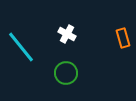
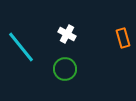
green circle: moved 1 px left, 4 px up
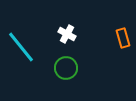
green circle: moved 1 px right, 1 px up
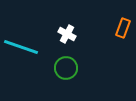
orange rectangle: moved 10 px up; rotated 36 degrees clockwise
cyan line: rotated 32 degrees counterclockwise
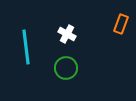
orange rectangle: moved 2 px left, 4 px up
cyan line: moved 5 px right; rotated 64 degrees clockwise
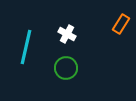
orange rectangle: rotated 12 degrees clockwise
cyan line: rotated 20 degrees clockwise
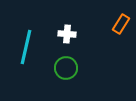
white cross: rotated 24 degrees counterclockwise
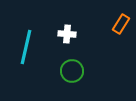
green circle: moved 6 px right, 3 px down
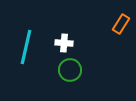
white cross: moved 3 px left, 9 px down
green circle: moved 2 px left, 1 px up
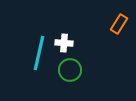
orange rectangle: moved 2 px left
cyan line: moved 13 px right, 6 px down
